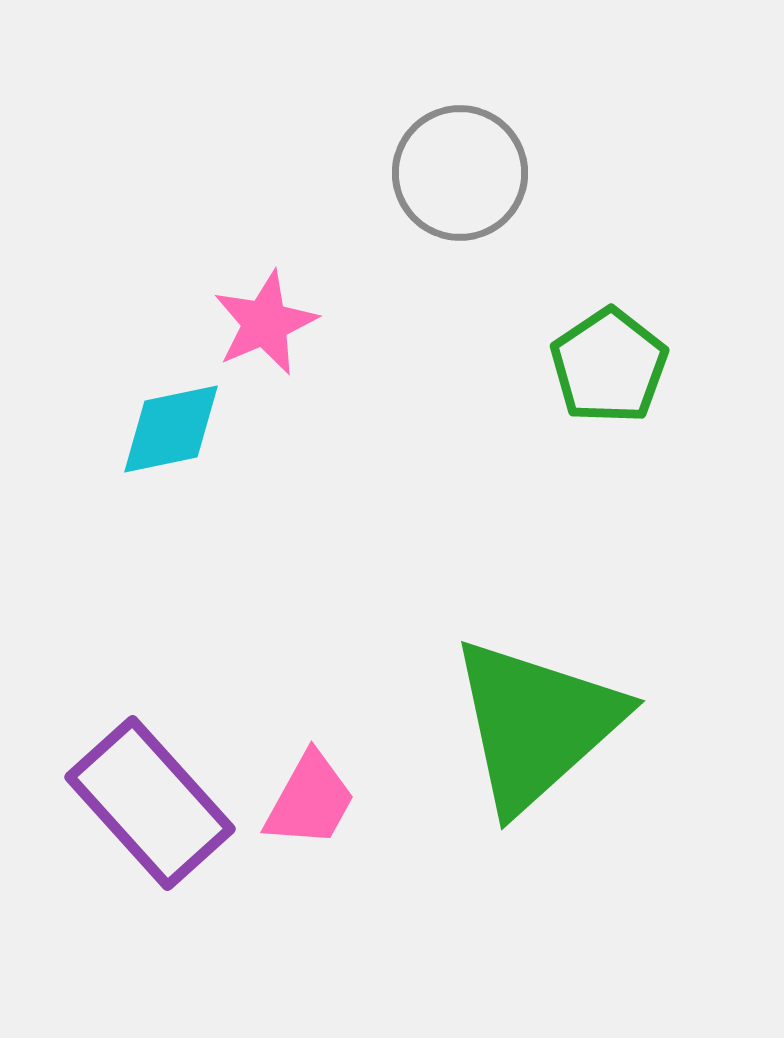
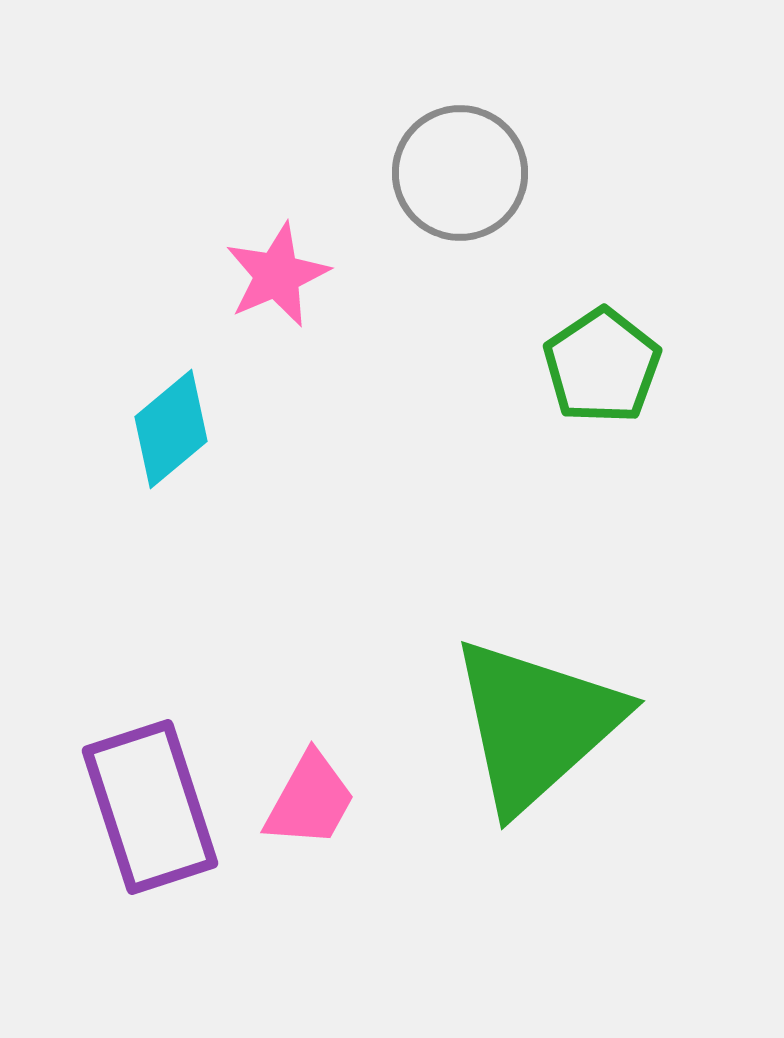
pink star: moved 12 px right, 48 px up
green pentagon: moved 7 px left
cyan diamond: rotated 28 degrees counterclockwise
purple rectangle: moved 4 px down; rotated 24 degrees clockwise
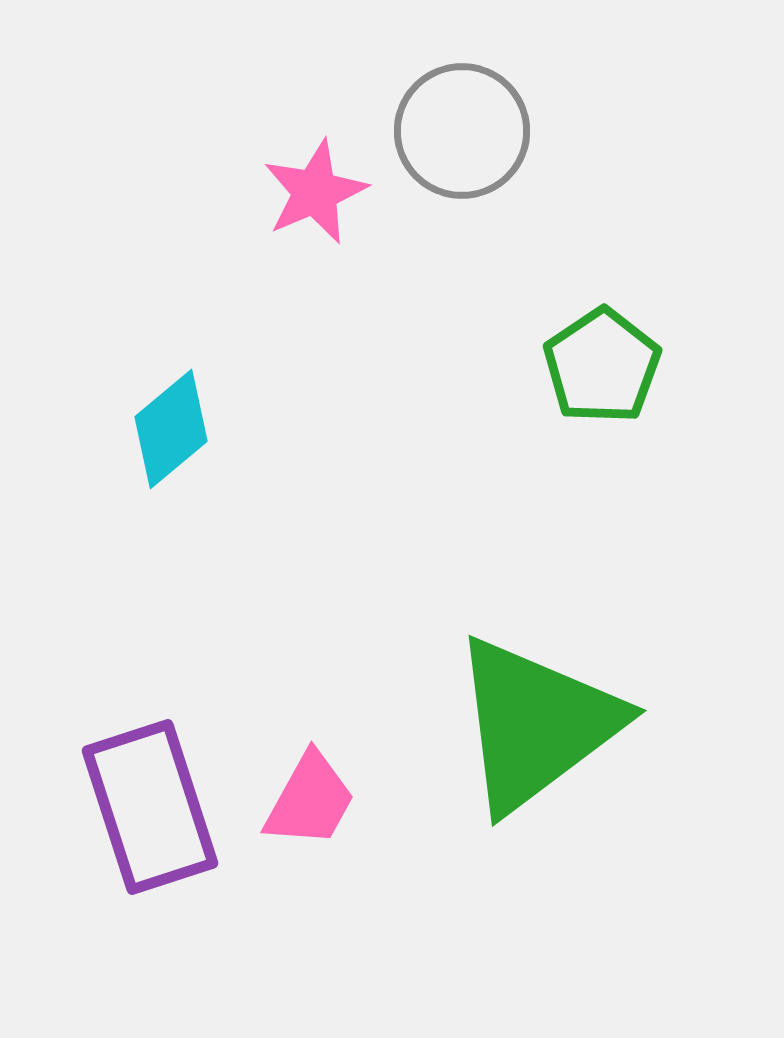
gray circle: moved 2 px right, 42 px up
pink star: moved 38 px right, 83 px up
green triangle: rotated 5 degrees clockwise
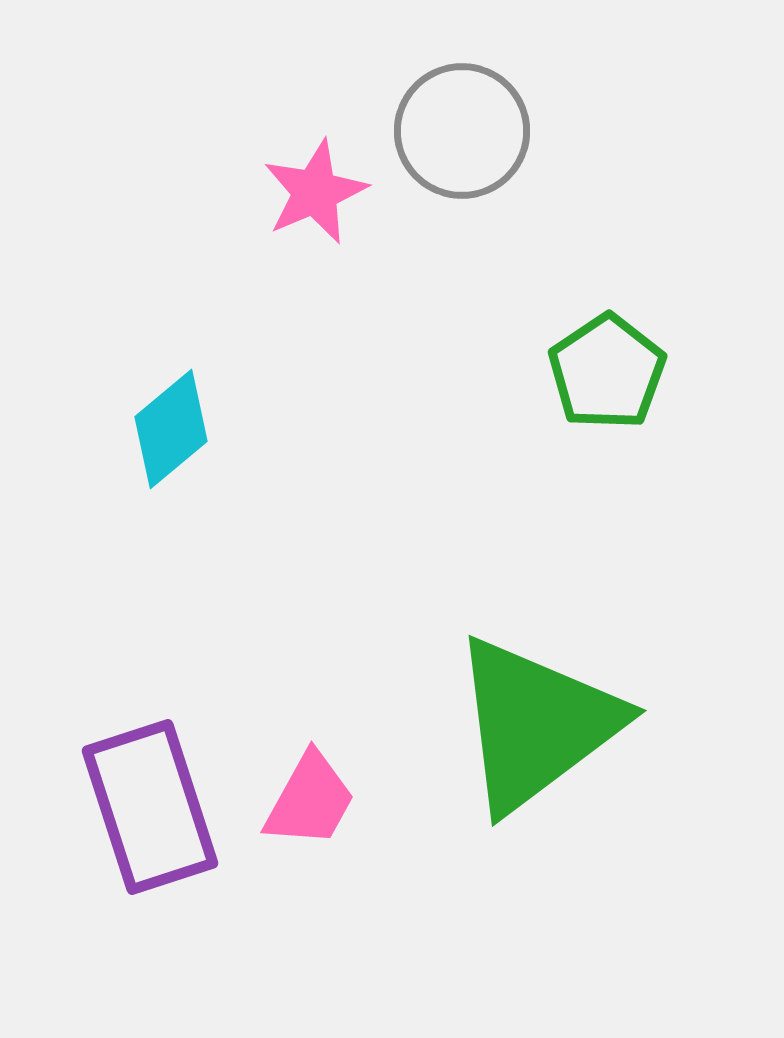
green pentagon: moved 5 px right, 6 px down
